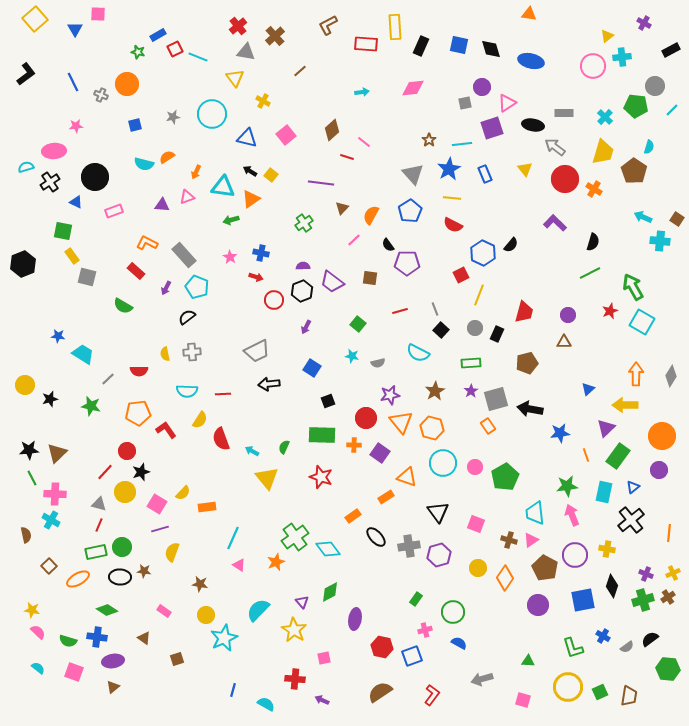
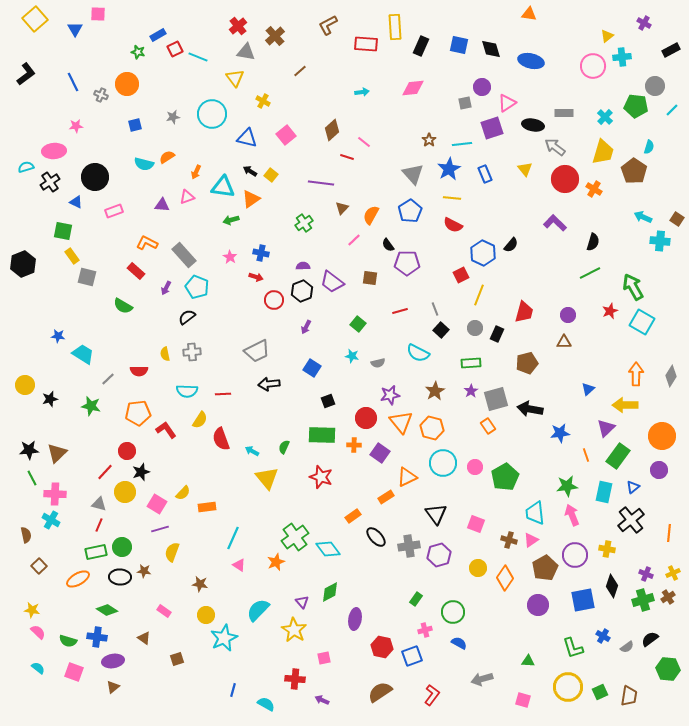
orange triangle at (407, 477): rotated 45 degrees counterclockwise
black triangle at (438, 512): moved 2 px left, 2 px down
brown square at (49, 566): moved 10 px left
brown pentagon at (545, 568): rotated 15 degrees clockwise
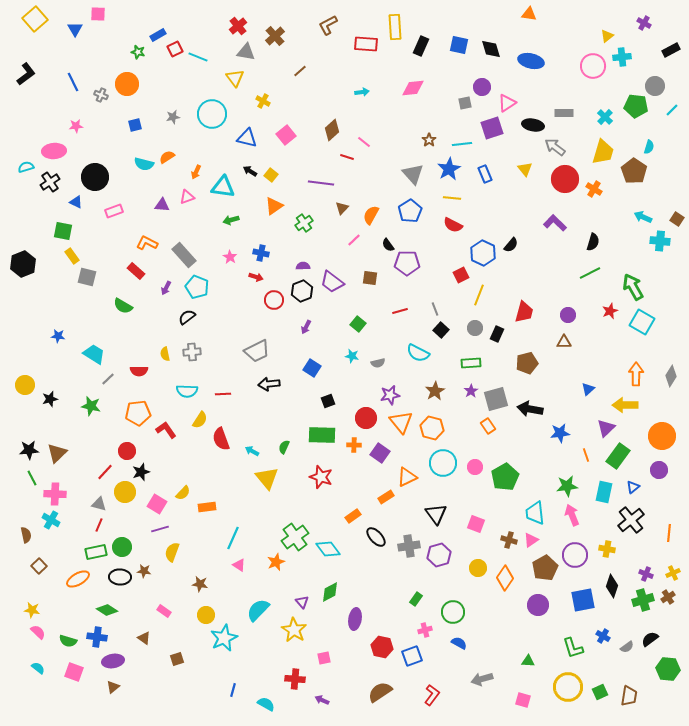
orange triangle at (251, 199): moved 23 px right, 7 px down
cyan trapezoid at (83, 354): moved 11 px right
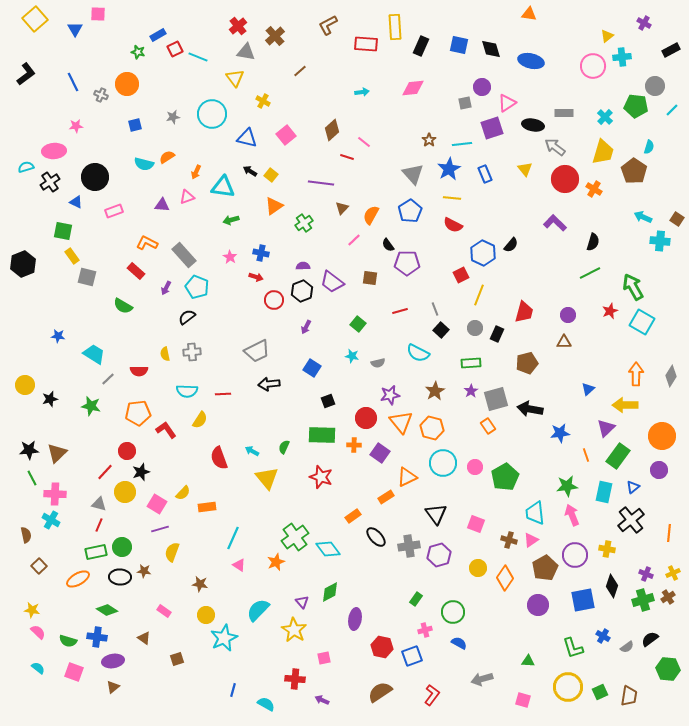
red semicircle at (221, 439): moved 2 px left, 19 px down
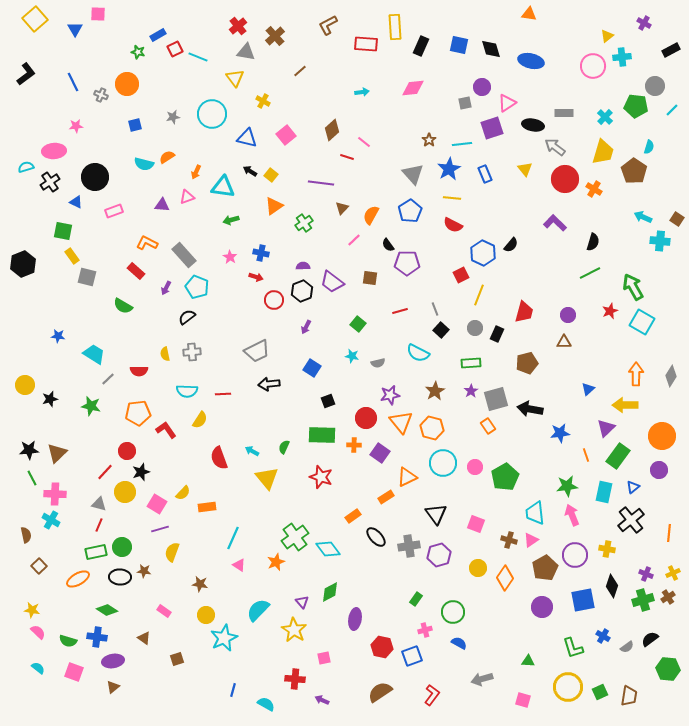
purple circle at (538, 605): moved 4 px right, 2 px down
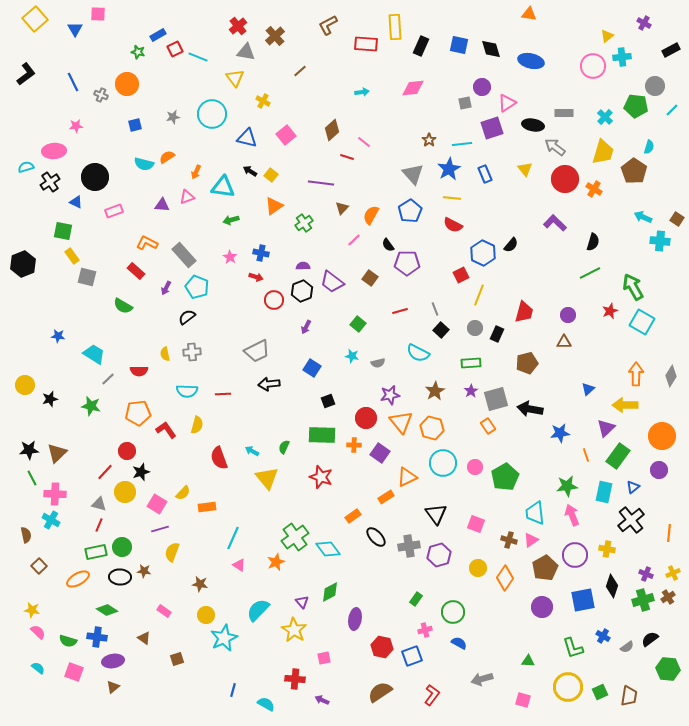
brown square at (370, 278): rotated 28 degrees clockwise
yellow semicircle at (200, 420): moved 3 px left, 5 px down; rotated 18 degrees counterclockwise
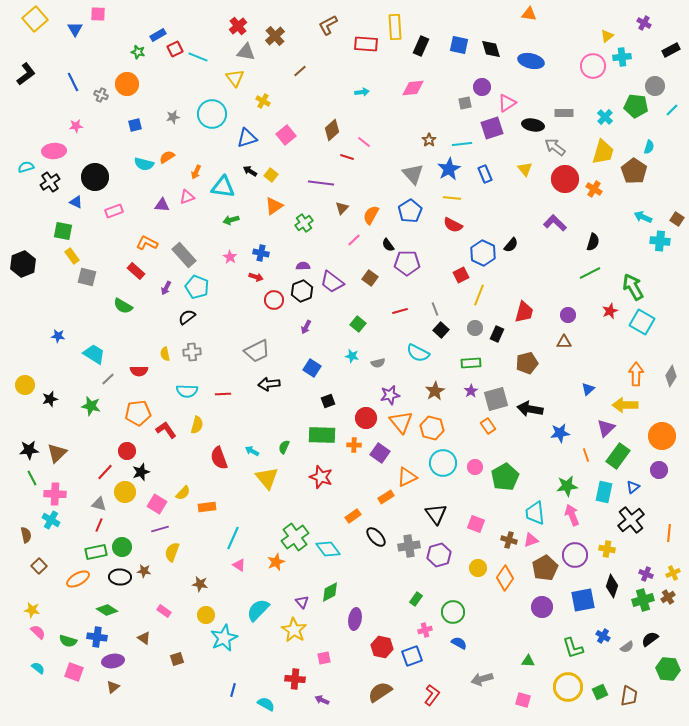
blue triangle at (247, 138): rotated 30 degrees counterclockwise
pink triangle at (531, 540): rotated 14 degrees clockwise
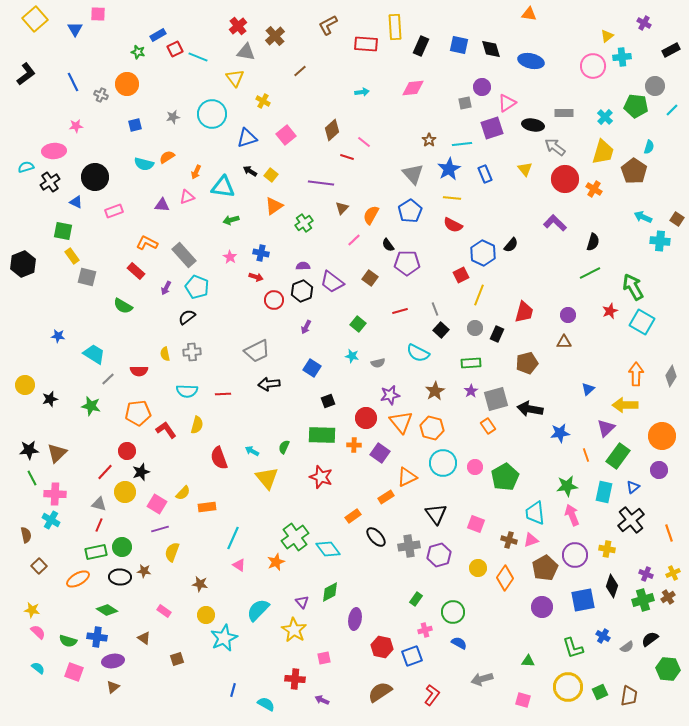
orange line at (669, 533): rotated 24 degrees counterclockwise
